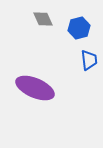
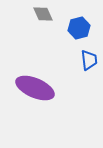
gray diamond: moved 5 px up
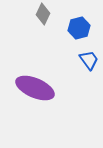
gray diamond: rotated 50 degrees clockwise
blue trapezoid: rotated 30 degrees counterclockwise
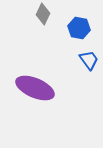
blue hexagon: rotated 25 degrees clockwise
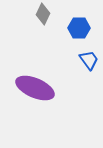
blue hexagon: rotated 10 degrees counterclockwise
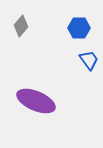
gray diamond: moved 22 px left, 12 px down; rotated 15 degrees clockwise
purple ellipse: moved 1 px right, 13 px down
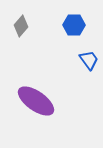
blue hexagon: moved 5 px left, 3 px up
purple ellipse: rotated 12 degrees clockwise
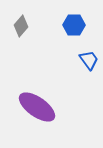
purple ellipse: moved 1 px right, 6 px down
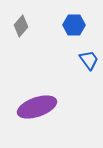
purple ellipse: rotated 54 degrees counterclockwise
